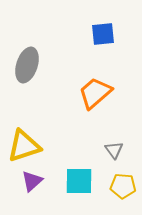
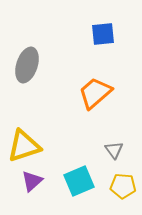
cyan square: rotated 24 degrees counterclockwise
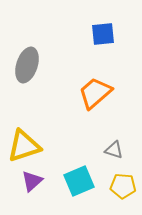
gray triangle: rotated 36 degrees counterclockwise
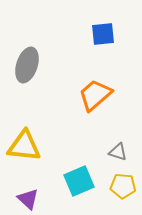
orange trapezoid: moved 2 px down
yellow triangle: rotated 24 degrees clockwise
gray triangle: moved 4 px right, 2 px down
purple triangle: moved 4 px left, 18 px down; rotated 35 degrees counterclockwise
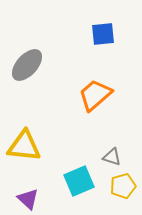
gray ellipse: rotated 24 degrees clockwise
gray triangle: moved 6 px left, 5 px down
yellow pentagon: rotated 20 degrees counterclockwise
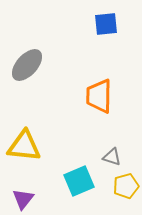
blue square: moved 3 px right, 10 px up
orange trapezoid: moved 4 px right, 1 px down; rotated 48 degrees counterclockwise
yellow pentagon: moved 3 px right
purple triangle: moved 5 px left; rotated 25 degrees clockwise
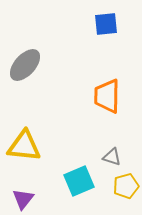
gray ellipse: moved 2 px left
orange trapezoid: moved 8 px right
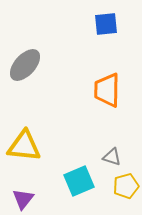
orange trapezoid: moved 6 px up
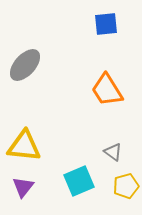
orange trapezoid: rotated 33 degrees counterclockwise
gray triangle: moved 1 px right, 5 px up; rotated 18 degrees clockwise
purple triangle: moved 12 px up
